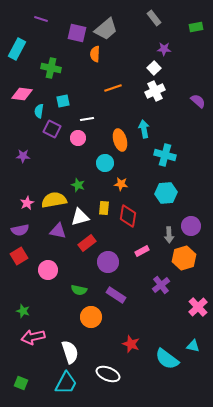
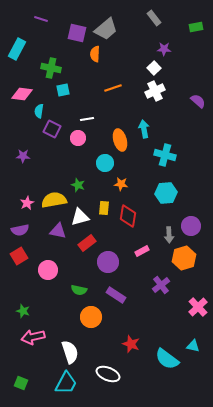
cyan square at (63, 101): moved 11 px up
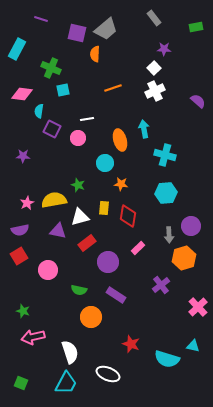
green cross at (51, 68): rotated 12 degrees clockwise
pink rectangle at (142, 251): moved 4 px left, 3 px up; rotated 16 degrees counterclockwise
cyan semicircle at (167, 359): rotated 20 degrees counterclockwise
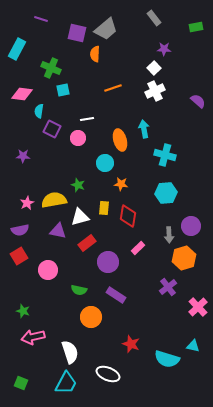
purple cross at (161, 285): moved 7 px right, 2 px down
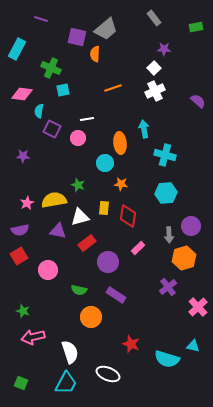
purple square at (77, 33): moved 4 px down
orange ellipse at (120, 140): moved 3 px down; rotated 10 degrees clockwise
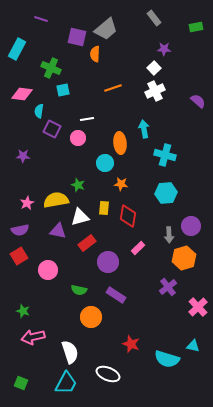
yellow semicircle at (54, 200): moved 2 px right
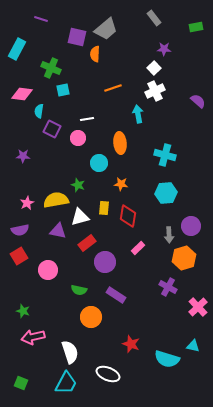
cyan arrow at (144, 129): moved 6 px left, 15 px up
cyan circle at (105, 163): moved 6 px left
purple circle at (108, 262): moved 3 px left
purple cross at (168, 287): rotated 24 degrees counterclockwise
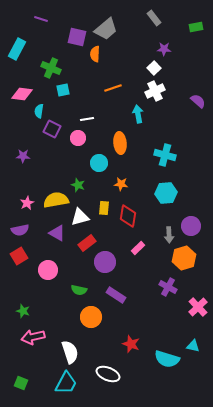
purple triangle at (58, 231): moved 1 px left, 2 px down; rotated 18 degrees clockwise
